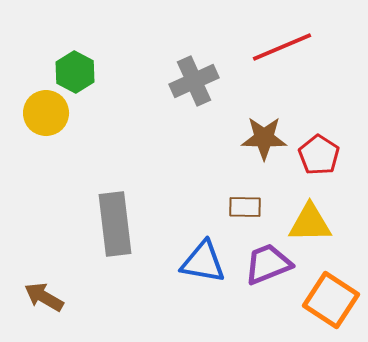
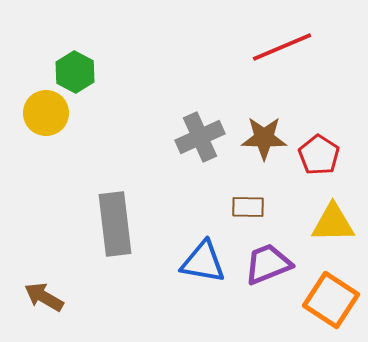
gray cross: moved 6 px right, 56 px down
brown rectangle: moved 3 px right
yellow triangle: moved 23 px right
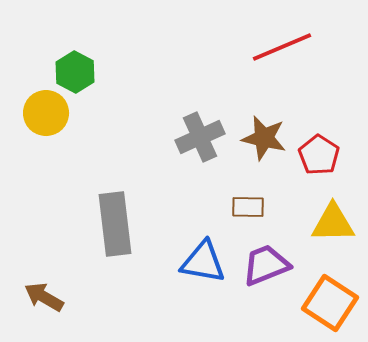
brown star: rotated 12 degrees clockwise
purple trapezoid: moved 2 px left, 1 px down
orange square: moved 1 px left, 3 px down
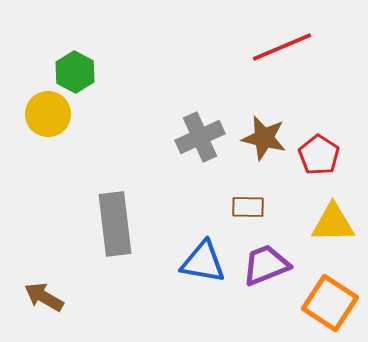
yellow circle: moved 2 px right, 1 px down
